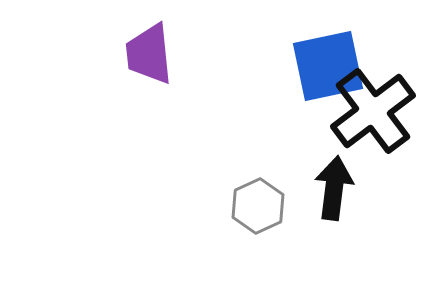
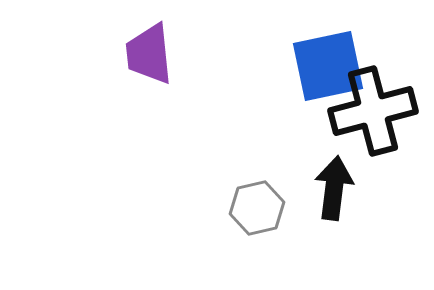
black cross: rotated 22 degrees clockwise
gray hexagon: moved 1 px left, 2 px down; rotated 12 degrees clockwise
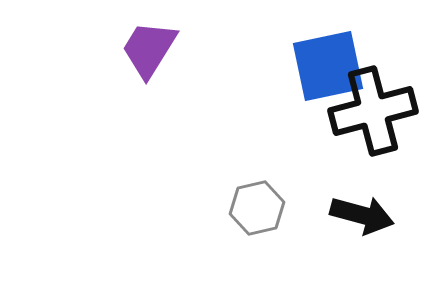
purple trapezoid: moved 5 px up; rotated 38 degrees clockwise
black arrow: moved 28 px right, 27 px down; rotated 98 degrees clockwise
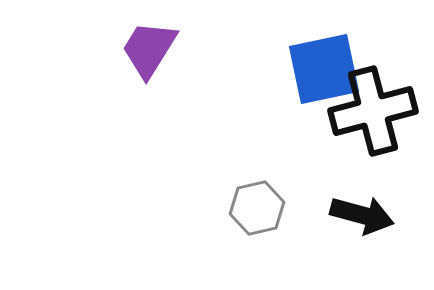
blue square: moved 4 px left, 3 px down
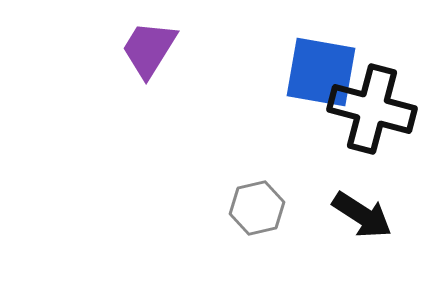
blue square: moved 3 px left, 3 px down; rotated 22 degrees clockwise
black cross: moved 1 px left, 2 px up; rotated 30 degrees clockwise
black arrow: rotated 18 degrees clockwise
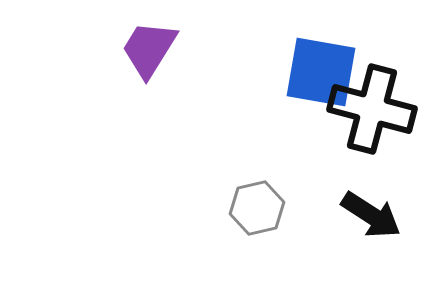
black arrow: moved 9 px right
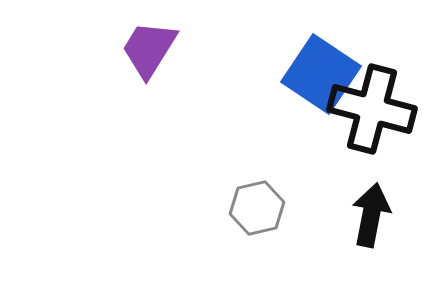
blue square: moved 2 px down; rotated 24 degrees clockwise
black arrow: rotated 112 degrees counterclockwise
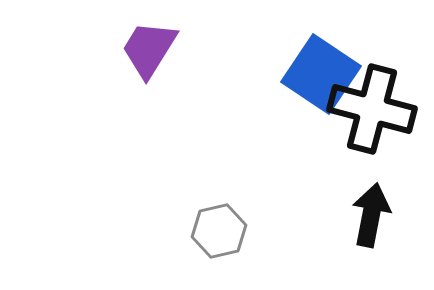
gray hexagon: moved 38 px left, 23 px down
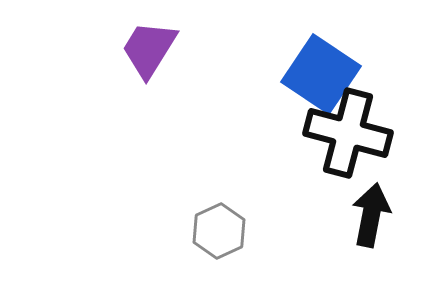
black cross: moved 24 px left, 24 px down
gray hexagon: rotated 12 degrees counterclockwise
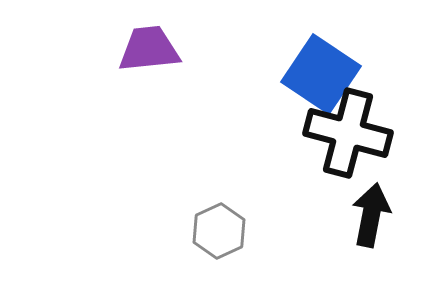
purple trapezoid: rotated 52 degrees clockwise
